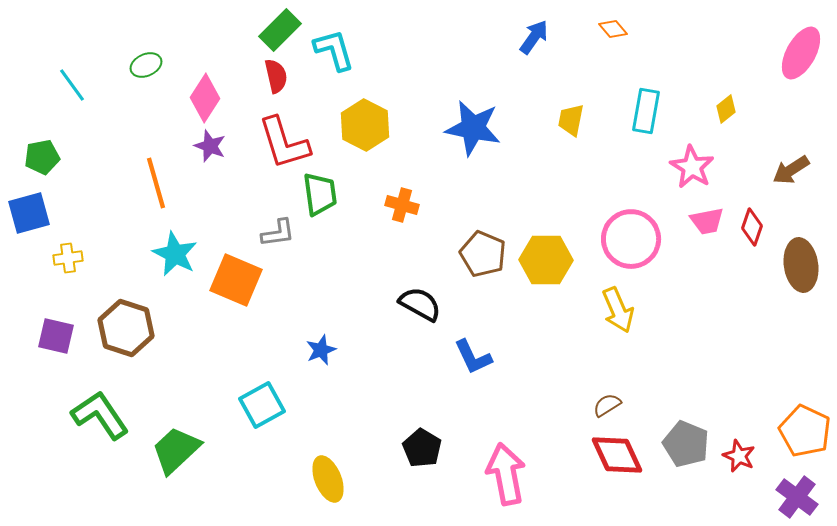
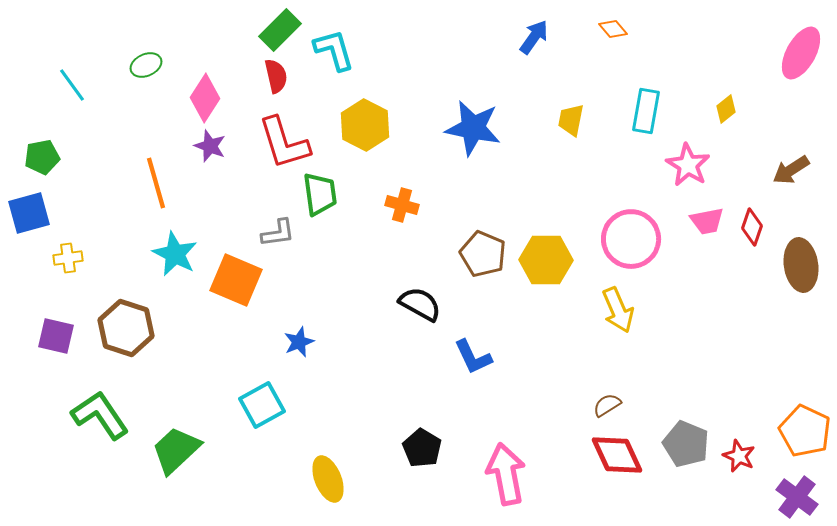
pink star at (692, 167): moved 4 px left, 2 px up
blue star at (321, 350): moved 22 px left, 8 px up
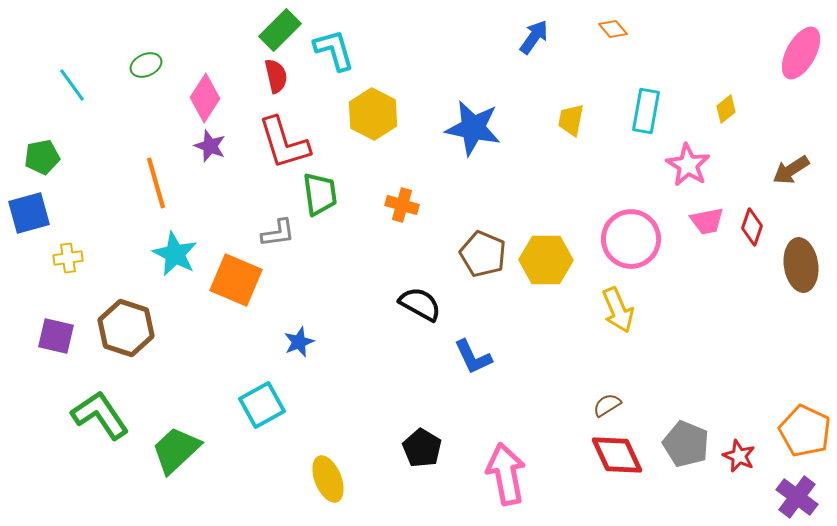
yellow hexagon at (365, 125): moved 8 px right, 11 px up
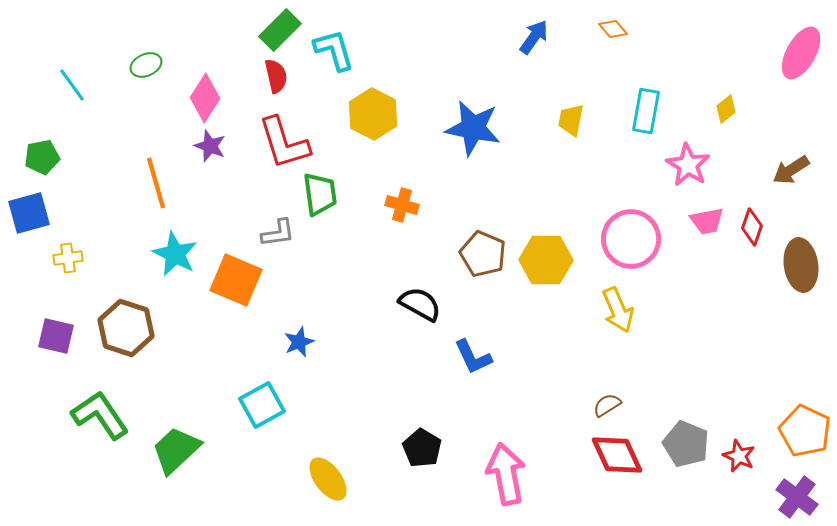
yellow ellipse at (328, 479): rotated 15 degrees counterclockwise
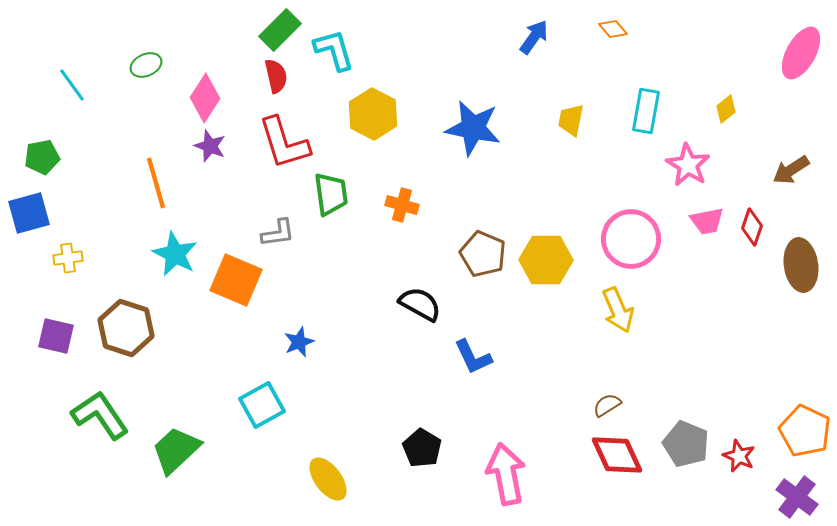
green trapezoid at (320, 194): moved 11 px right
